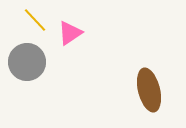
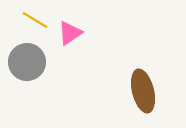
yellow line: rotated 16 degrees counterclockwise
brown ellipse: moved 6 px left, 1 px down
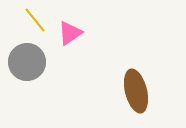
yellow line: rotated 20 degrees clockwise
brown ellipse: moved 7 px left
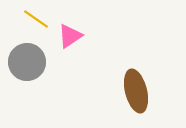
yellow line: moved 1 px right, 1 px up; rotated 16 degrees counterclockwise
pink triangle: moved 3 px down
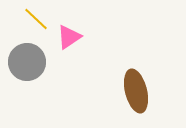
yellow line: rotated 8 degrees clockwise
pink triangle: moved 1 px left, 1 px down
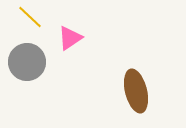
yellow line: moved 6 px left, 2 px up
pink triangle: moved 1 px right, 1 px down
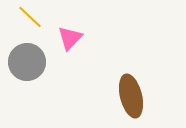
pink triangle: rotated 12 degrees counterclockwise
brown ellipse: moved 5 px left, 5 px down
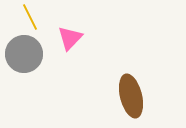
yellow line: rotated 20 degrees clockwise
gray circle: moved 3 px left, 8 px up
